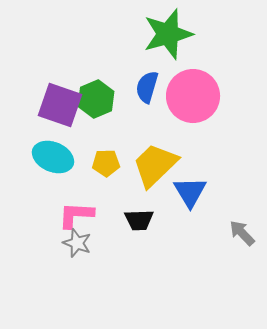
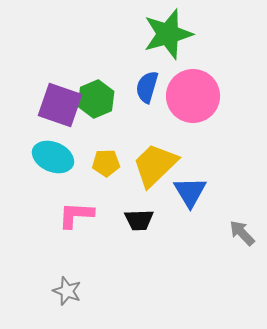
gray star: moved 10 px left, 48 px down
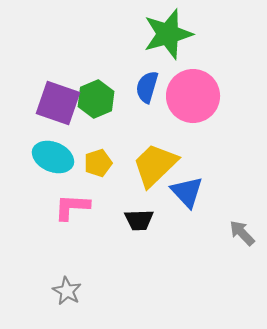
purple square: moved 2 px left, 2 px up
yellow pentagon: moved 8 px left; rotated 16 degrees counterclockwise
blue triangle: moved 3 px left; rotated 12 degrees counterclockwise
pink L-shape: moved 4 px left, 8 px up
gray star: rotated 8 degrees clockwise
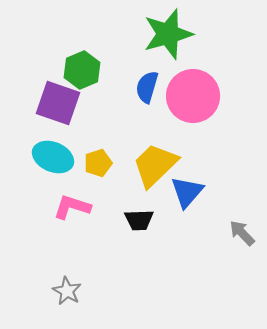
green hexagon: moved 14 px left, 29 px up
blue triangle: rotated 24 degrees clockwise
pink L-shape: rotated 15 degrees clockwise
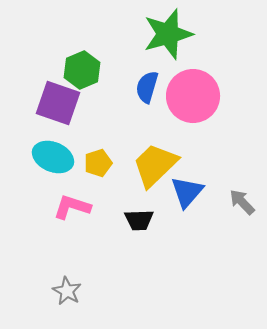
gray arrow: moved 31 px up
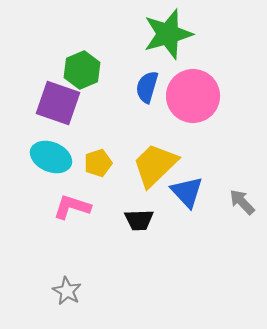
cyan ellipse: moved 2 px left
blue triangle: rotated 24 degrees counterclockwise
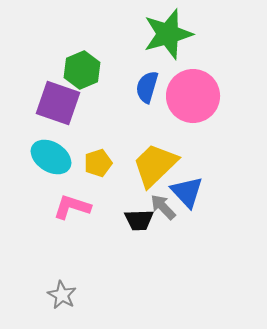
cyan ellipse: rotated 9 degrees clockwise
gray arrow: moved 79 px left, 5 px down
gray star: moved 5 px left, 4 px down
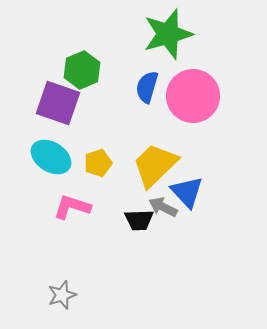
gray arrow: rotated 20 degrees counterclockwise
gray star: rotated 24 degrees clockwise
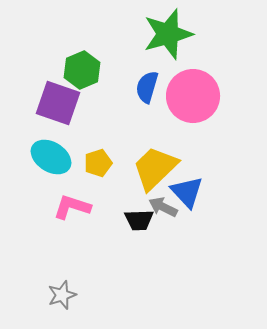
yellow trapezoid: moved 3 px down
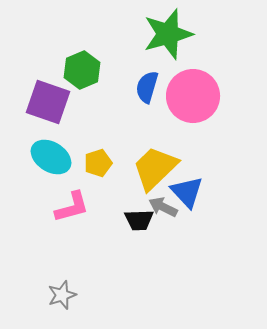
purple square: moved 10 px left, 1 px up
pink L-shape: rotated 147 degrees clockwise
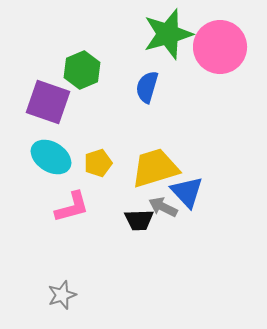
pink circle: moved 27 px right, 49 px up
yellow trapezoid: rotated 27 degrees clockwise
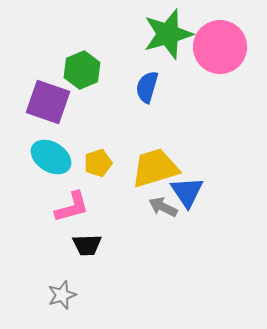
blue triangle: rotated 9 degrees clockwise
black trapezoid: moved 52 px left, 25 px down
